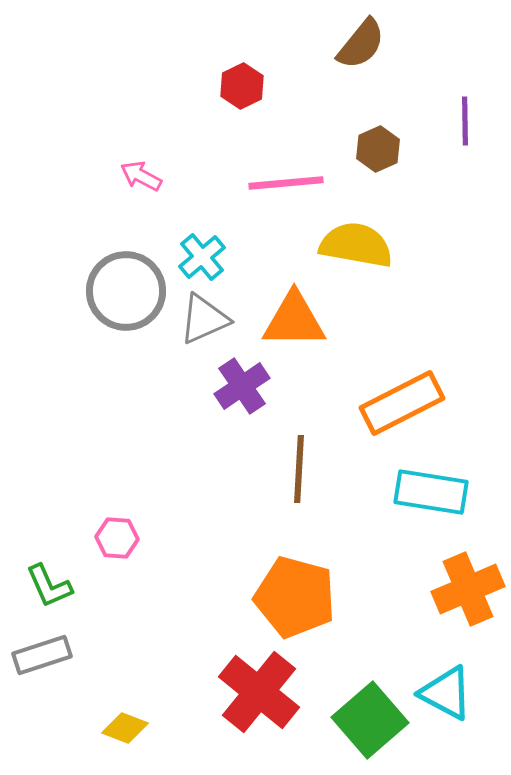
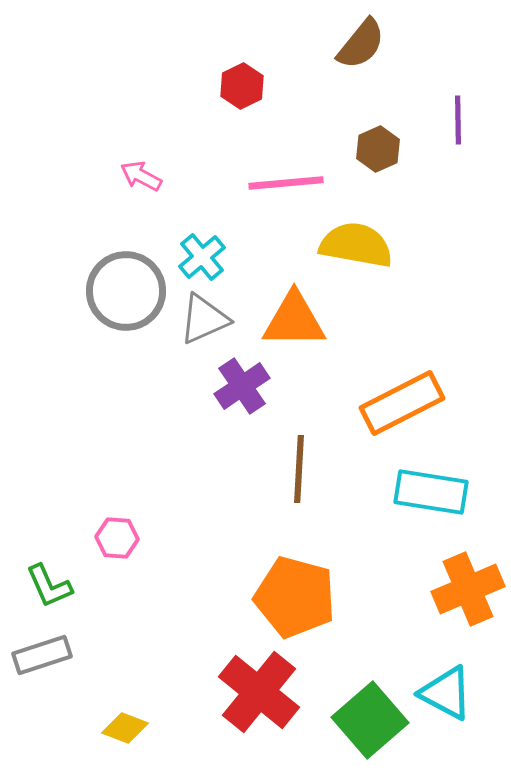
purple line: moved 7 px left, 1 px up
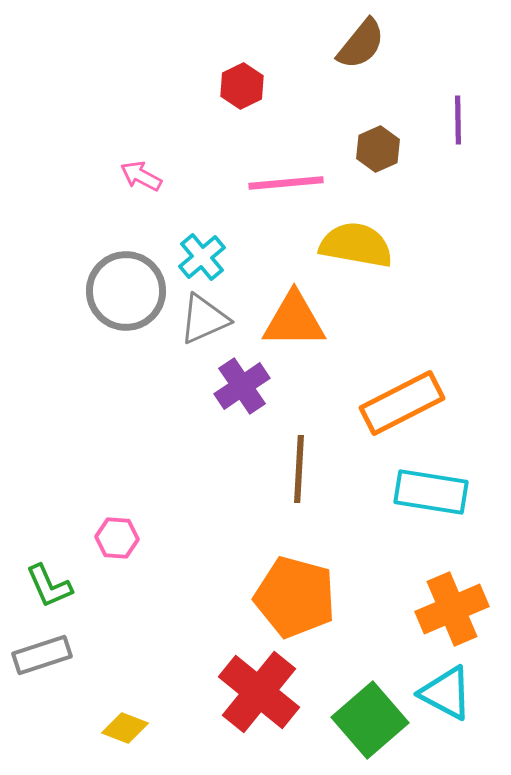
orange cross: moved 16 px left, 20 px down
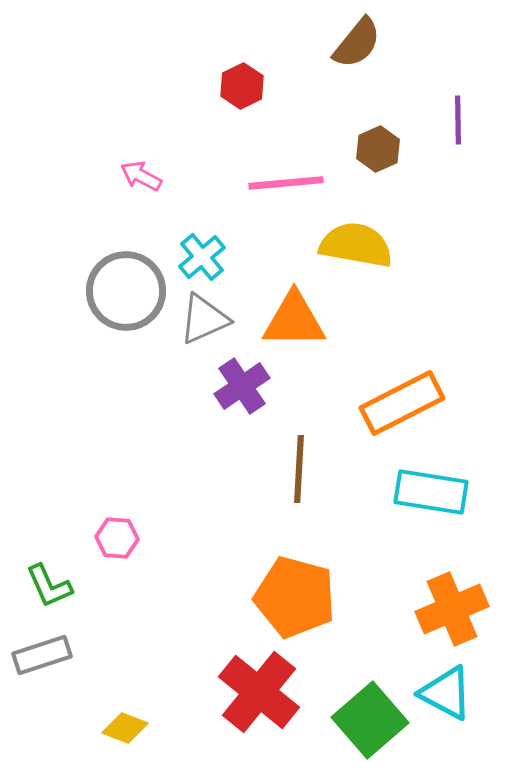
brown semicircle: moved 4 px left, 1 px up
